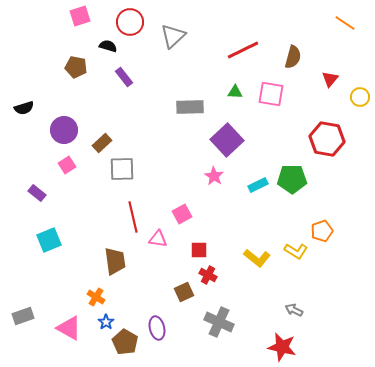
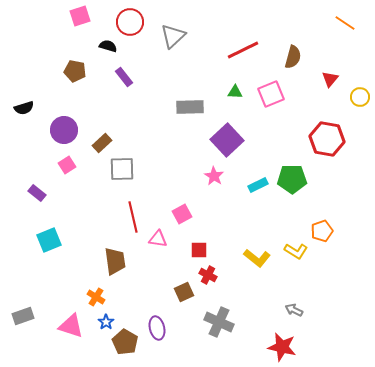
brown pentagon at (76, 67): moved 1 px left, 4 px down
pink square at (271, 94): rotated 32 degrees counterclockwise
pink triangle at (69, 328): moved 2 px right, 2 px up; rotated 12 degrees counterclockwise
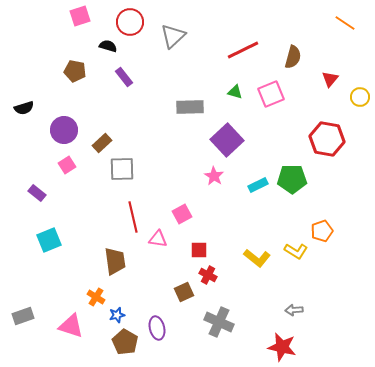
green triangle at (235, 92): rotated 14 degrees clockwise
gray arrow at (294, 310): rotated 30 degrees counterclockwise
blue star at (106, 322): moved 11 px right, 7 px up; rotated 21 degrees clockwise
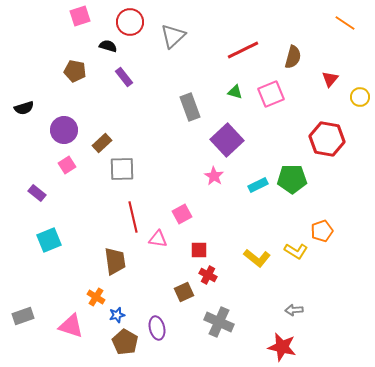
gray rectangle at (190, 107): rotated 72 degrees clockwise
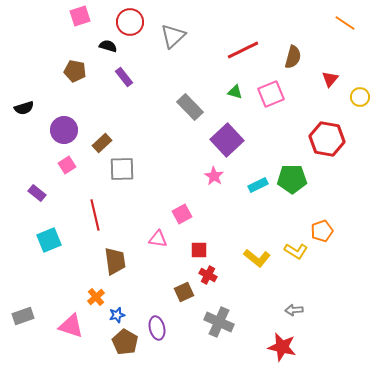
gray rectangle at (190, 107): rotated 24 degrees counterclockwise
red line at (133, 217): moved 38 px left, 2 px up
orange cross at (96, 297): rotated 18 degrees clockwise
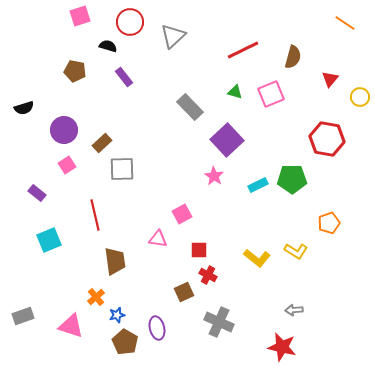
orange pentagon at (322, 231): moved 7 px right, 8 px up
